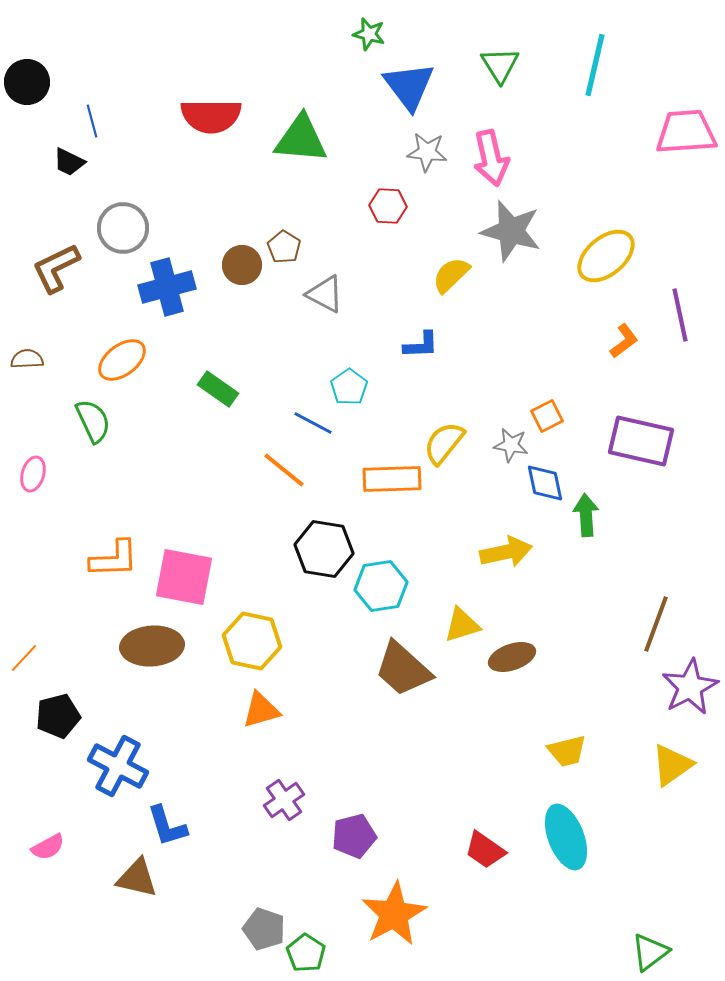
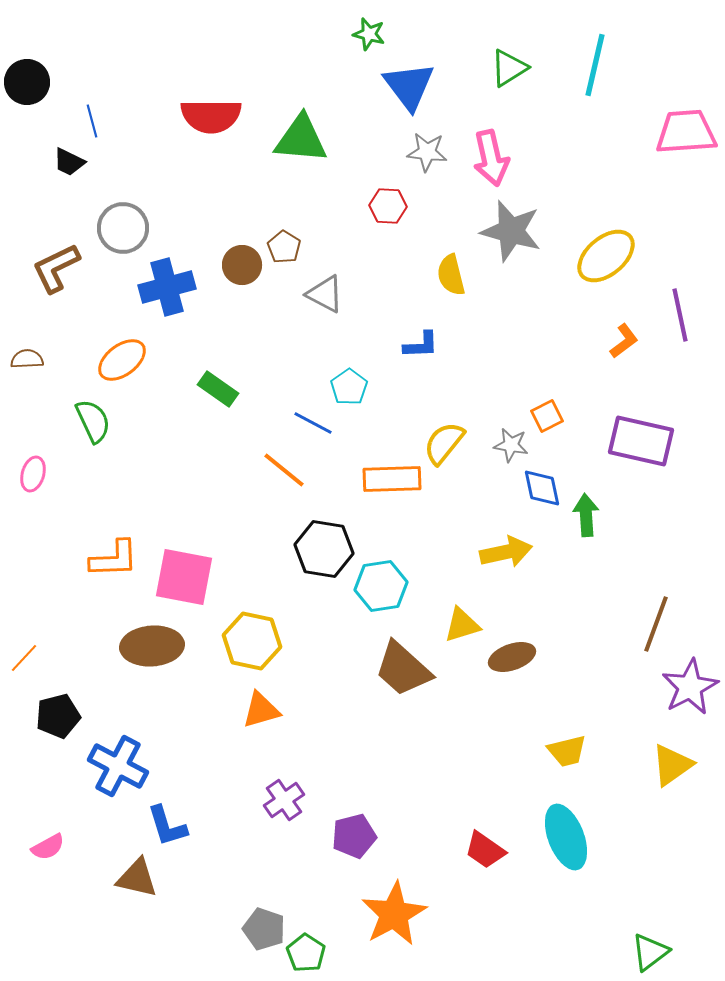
green triangle at (500, 65): moved 9 px right, 3 px down; rotated 30 degrees clockwise
yellow semicircle at (451, 275): rotated 60 degrees counterclockwise
blue diamond at (545, 483): moved 3 px left, 5 px down
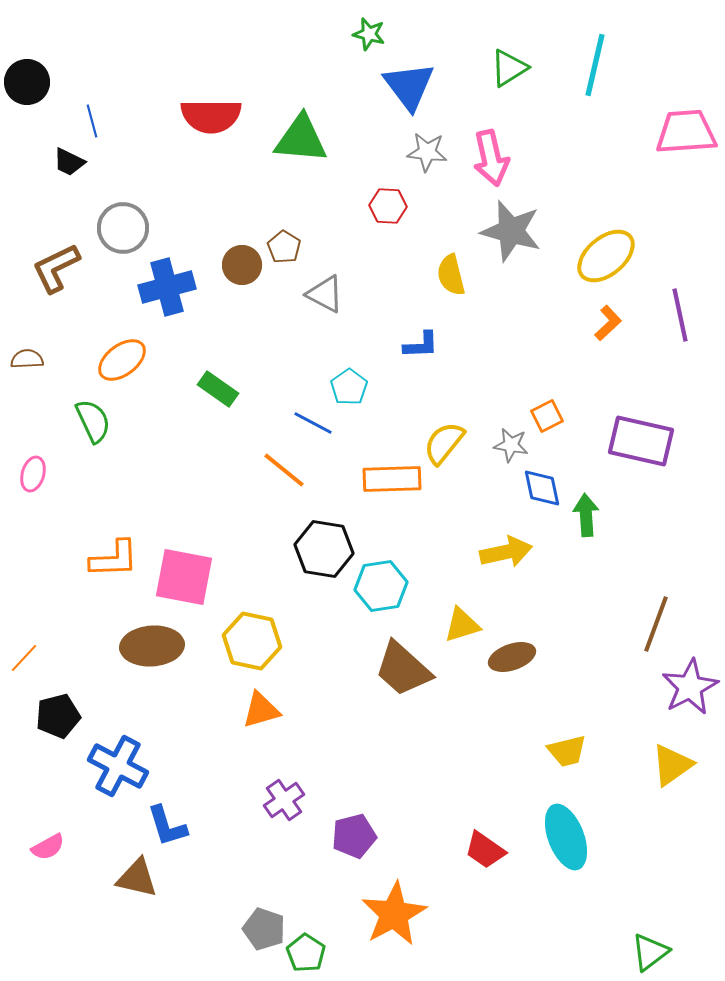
orange L-shape at (624, 341): moved 16 px left, 18 px up; rotated 6 degrees counterclockwise
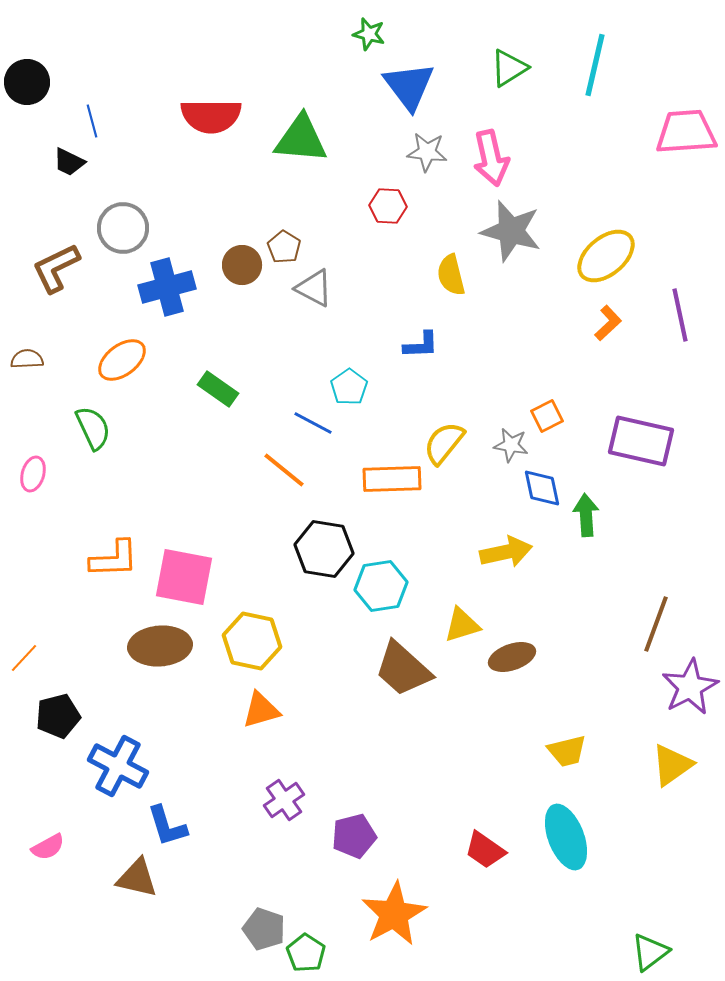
gray triangle at (325, 294): moved 11 px left, 6 px up
green semicircle at (93, 421): moved 7 px down
brown ellipse at (152, 646): moved 8 px right
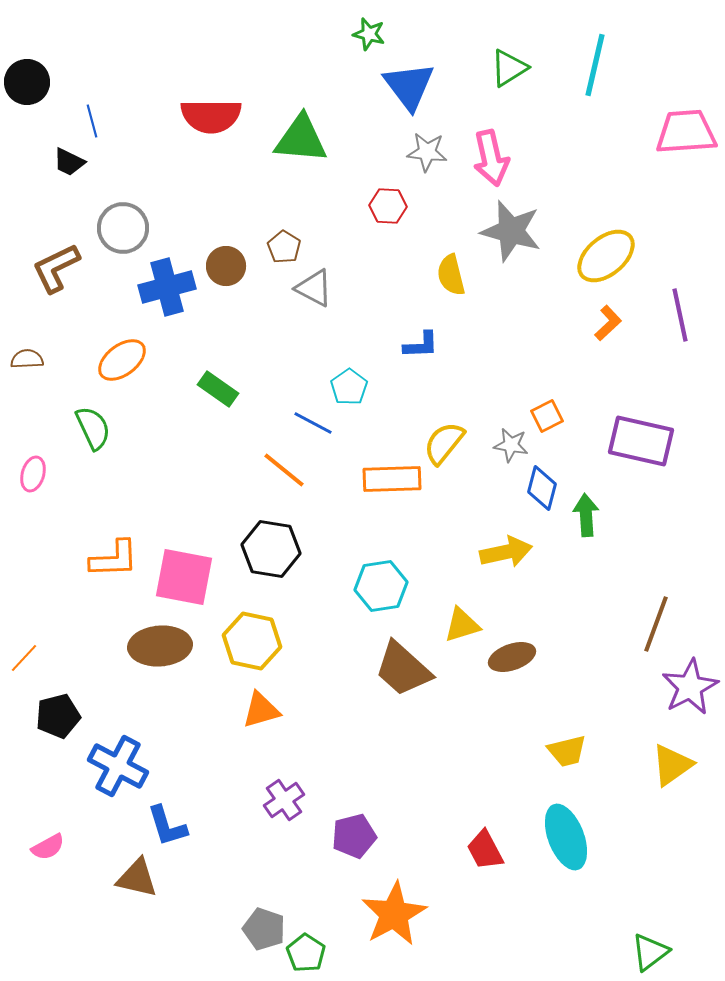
brown circle at (242, 265): moved 16 px left, 1 px down
blue diamond at (542, 488): rotated 27 degrees clockwise
black hexagon at (324, 549): moved 53 px left
red trapezoid at (485, 850): rotated 27 degrees clockwise
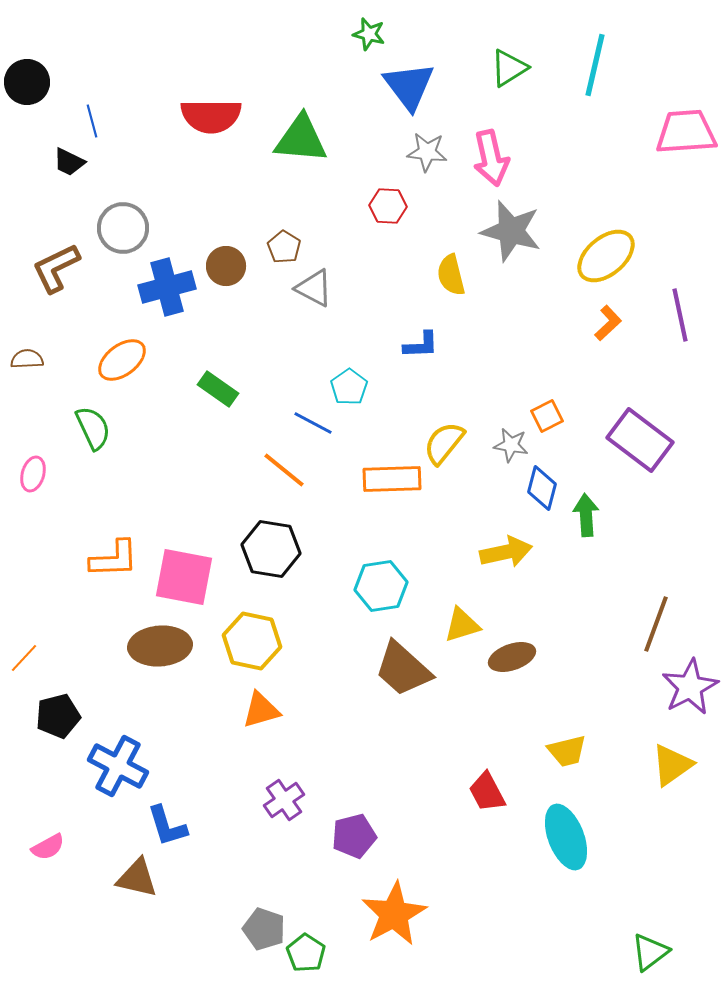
purple rectangle at (641, 441): moved 1 px left, 1 px up; rotated 24 degrees clockwise
red trapezoid at (485, 850): moved 2 px right, 58 px up
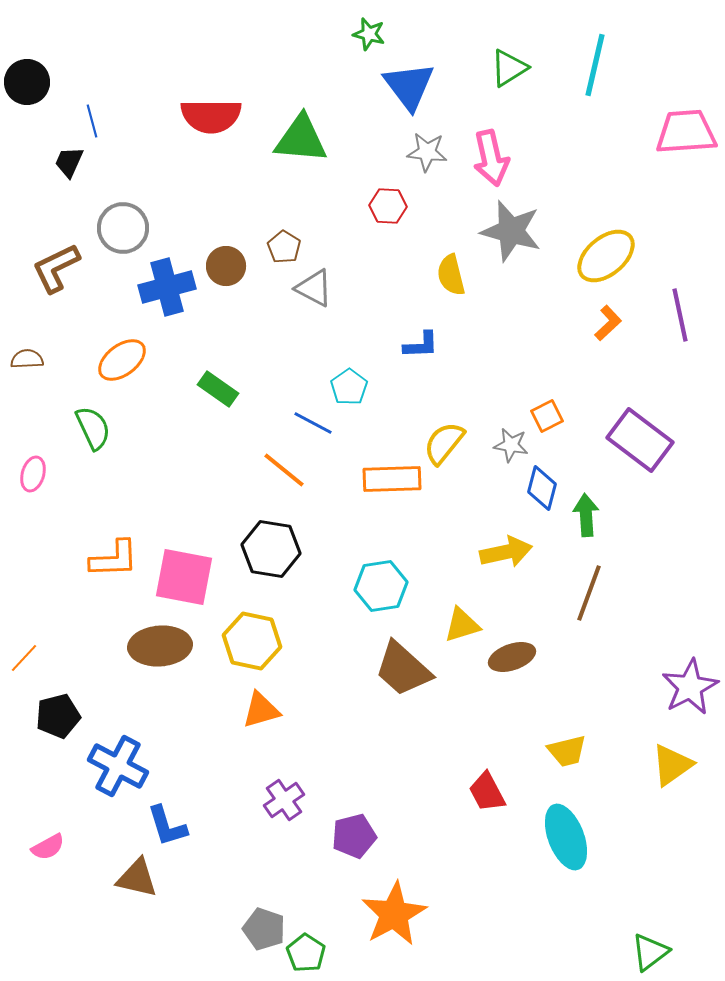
black trapezoid at (69, 162): rotated 88 degrees clockwise
brown line at (656, 624): moved 67 px left, 31 px up
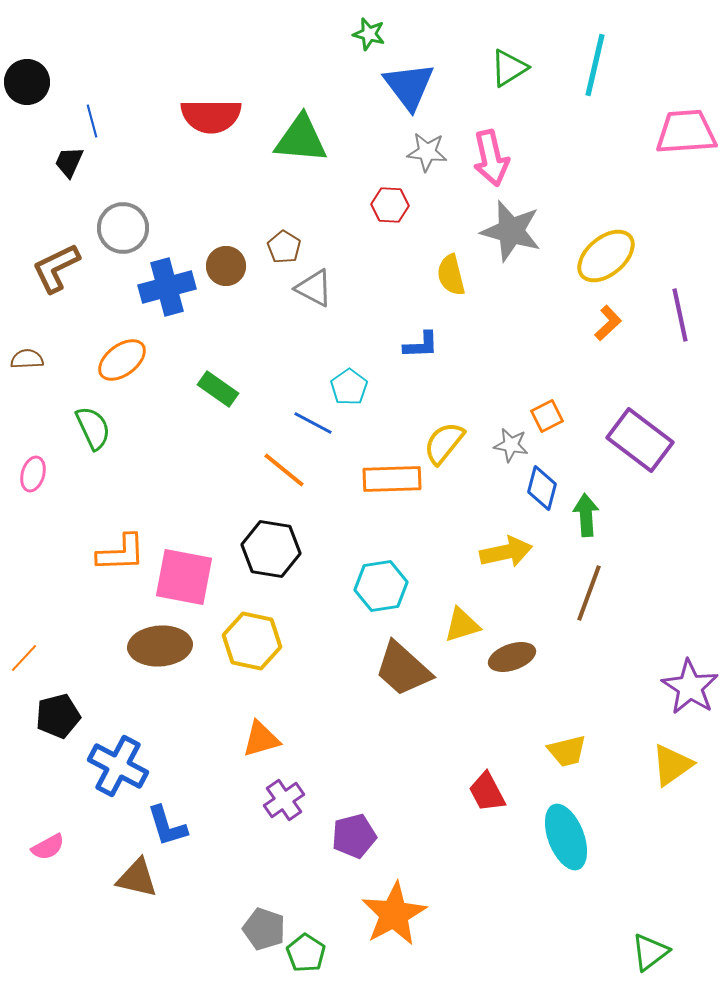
red hexagon at (388, 206): moved 2 px right, 1 px up
orange L-shape at (114, 559): moved 7 px right, 6 px up
purple star at (690, 687): rotated 12 degrees counterclockwise
orange triangle at (261, 710): moved 29 px down
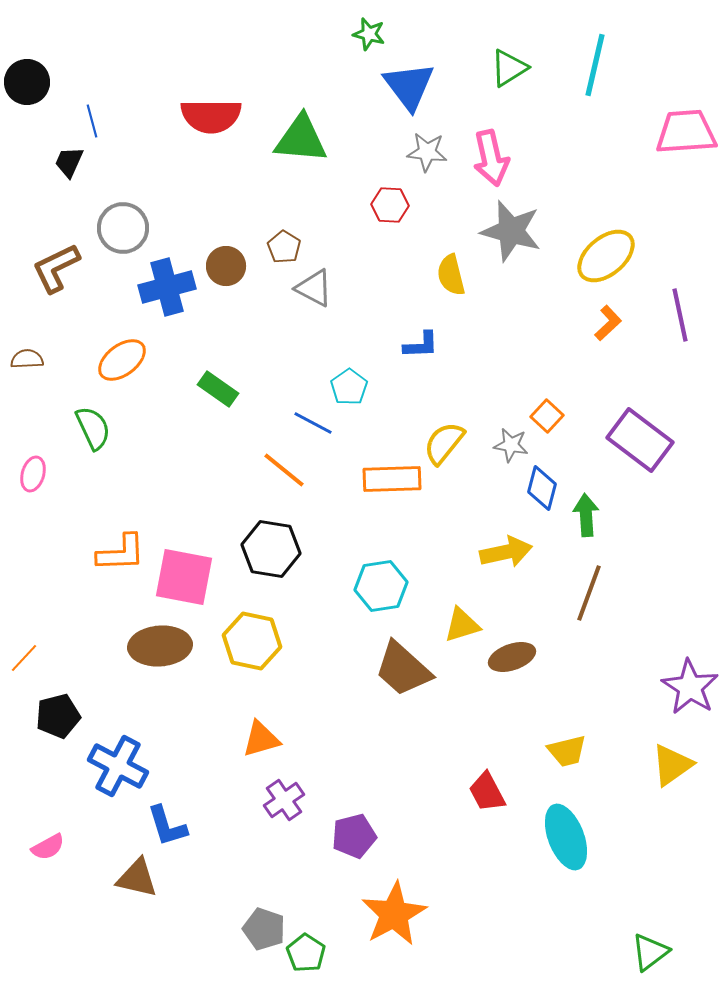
orange square at (547, 416): rotated 20 degrees counterclockwise
